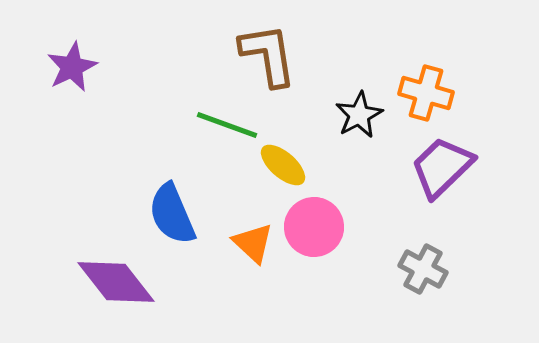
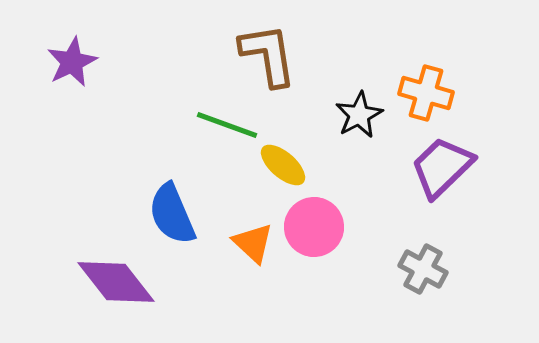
purple star: moved 5 px up
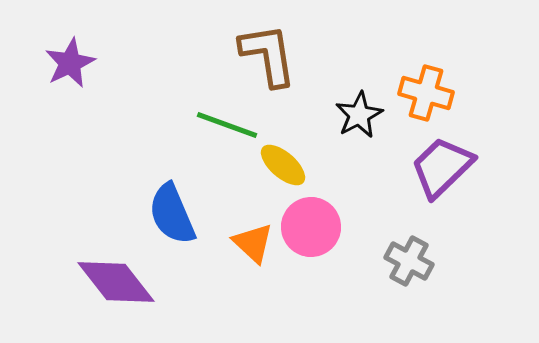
purple star: moved 2 px left, 1 px down
pink circle: moved 3 px left
gray cross: moved 14 px left, 8 px up
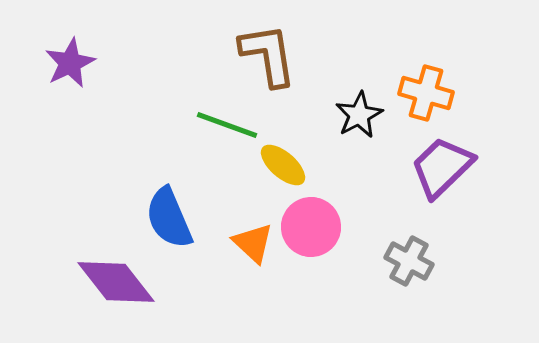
blue semicircle: moved 3 px left, 4 px down
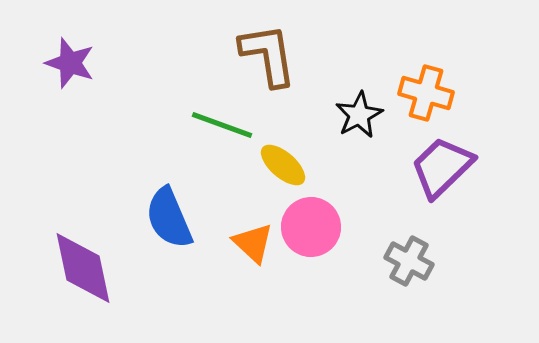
purple star: rotated 27 degrees counterclockwise
green line: moved 5 px left
purple diamond: moved 33 px left, 14 px up; rotated 26 degrees clockwise
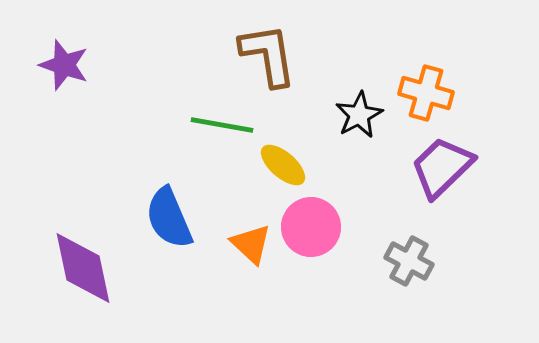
purple star: moved 6 px left, 2 px down
green line: rotated 10 degrees counterclockwise
orange triangle: moved 2 px left, 1 px down
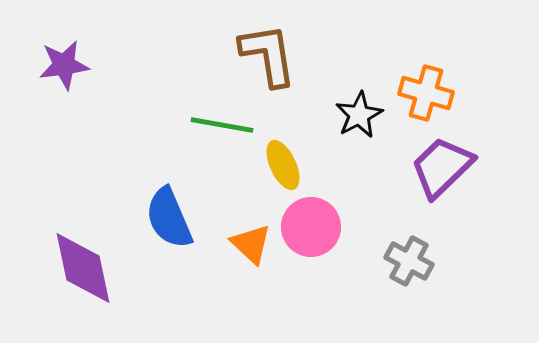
purple star: rotated 27 degrees counterclockwise
yellow ellipse: rotated 24 degrees clockwise
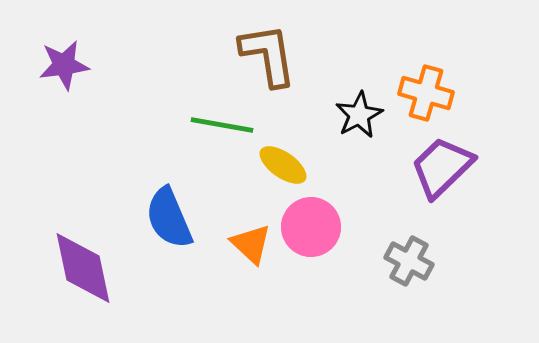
yellow ellipse: rotated 30 degrees counterclockwise
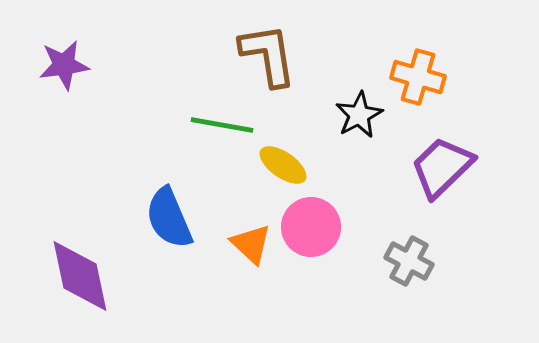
orange cross: moved 8 px left, 16 px up
purple diamond: moved 3 px left, 8 px down
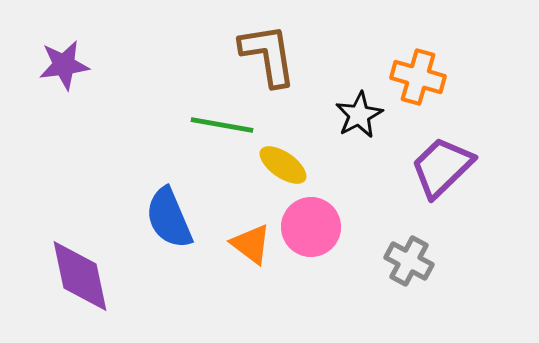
orange triangle: rotated 6 degrees counterclockwise
